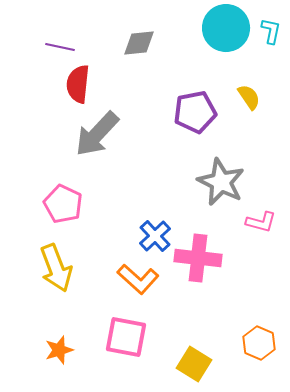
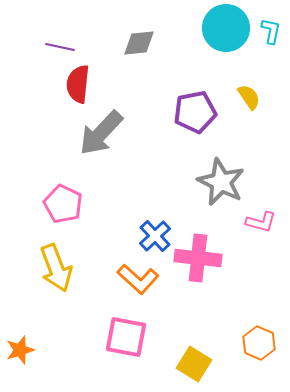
gray arrow: moved 4 px right, 1 px up
orange star: moved 39 px left
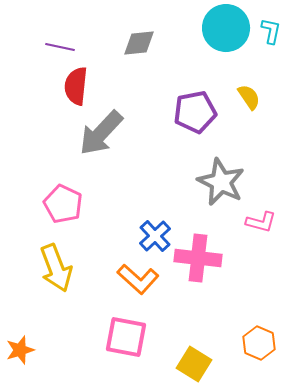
red semicircle: moved 2 px left, 2 px down
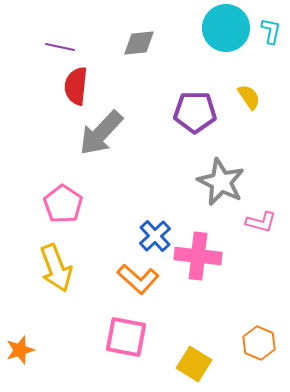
purple pentagon: rotated 12 degrees clockwise
pink pentagon: rotated 9 degrees clockwise
pink cross: moved 2 px up
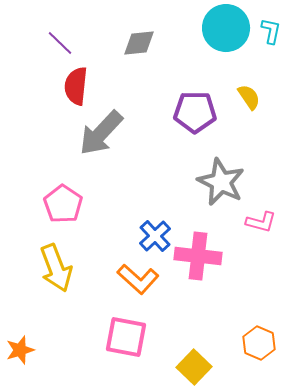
purple line: moved 4 px up; rotated 32 degrees clockwise
yellow square: moved 3 px down; rotated 12 degrees clockwise
